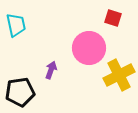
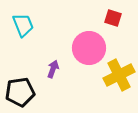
cyan trapezoid: moved 7 px right; rotated 10 degrees counterclockwise
purple arrow: moved 2 px right, 1 px up
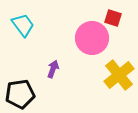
cyan trapezoid: rotated 15 degrees counterclockwise
pink circle: moved 3 px right, 10 px up
yellow cross: rotated 12 degrees counterclockwise
black pentagon: moved 2 px down
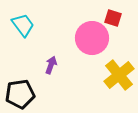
purple arrow: moved 2 px left, 4 px up
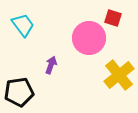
pink circle: moved 3 px left
black pentagon: moved 1 px left, 2 px up
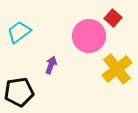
red square: rotated 24 degrees clockwise
cyan trapezoid: moved 4 px left, 7 px down; rotated 90 degrees counterclockwise
pink circle: moved 2 px up
yellow cross: moved 2 px left, 6 px up
